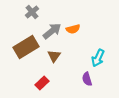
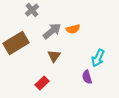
gray cross: moved 2 px up
brown rectangle: moved 10 px left, 4 px up
purple semicircle: moved 2 px up
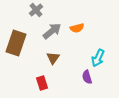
gray cross: moved 4 px right
orange semicircle: moved 4 px right, 1 px up
brown rectangle: rotated 40 degrees counterclockwise
brown triangle: moved 1 px left, 2 px down
red rectangle: rotated 64 degrees counterclockwise
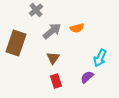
cyan arrow: moved 2 px right
purple semicircle: rotated 64 degrees clockwise
red rectangle: moved 14 px right, 2 px up
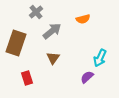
gray cross: moved 2 px down
orange semicircle: moved 6 px right, 9 px up
red rectangle: moved 29 px left, 3 px up
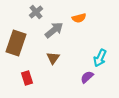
orange semicircle: moved 4 px left, 1 px up
gray arrow: moved 2 px right, 1 px up
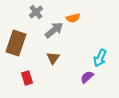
orange semicircle: moved 6 px left
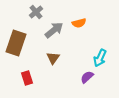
orange semicircle: moved 6 px right, 5 px down
